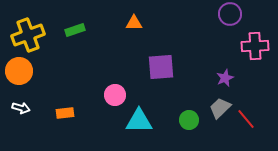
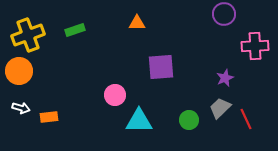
purple circle: moved 6 px left
orange triangle: moved 3 px right
orange rectangle: moved 16 px left, 4 px down
red line: rotated 15 degrees clockwise
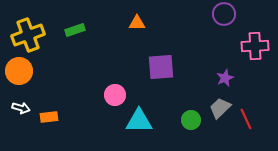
green circle: moved 2 px right
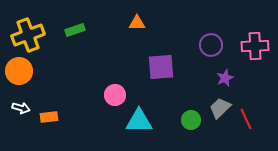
purple circle: moved 13 px left, 31 px down
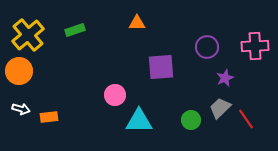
yellow cross: rotated 20 degrees counterclockwise
purple circle: moved 4 px left, 2 px down
white arrow: moved 1 px down
red line: rotated 10 degrees counterclockwise
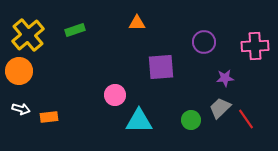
purple circle: moved 3 px left, 5 px up
purple star: rotated 18 degrees clockwise
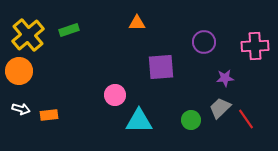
green rectangle: moved 6 px left
orange rectangle: moved 2 px up
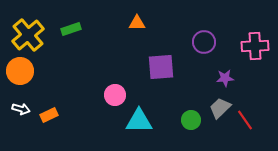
green rectangle: moved 2 px right, 1 px up
orange circle: moved 1 px right
orange rectangle: rotated 18 degrees counterclockwise
red line: moved 1 px left, 1 px down
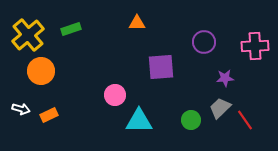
orange circle: moved 21 px right
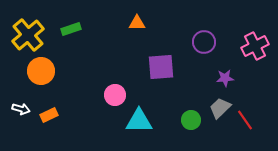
pink cross: rotated 24 degrees counterclockwise
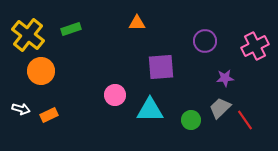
yellow cross: rotated 12 degrees counterclockwise
purple circle: moved 1 px right, 1 px up
cyan triangle: moved 11 px right, 11 px up
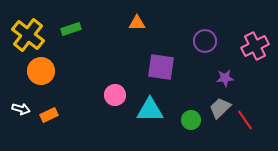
purple square: rotated 12 degrees clockwise
